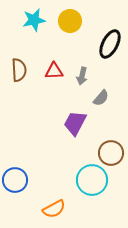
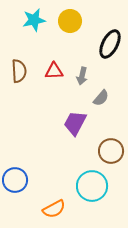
brown semicircle: moved 1 px down
brown circle: moved 2 px up
cyan circle: moved 6 px down
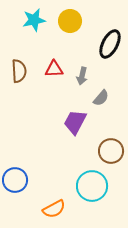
red triangle: moved 2 px up
purple trapezoid: moved 1 px up
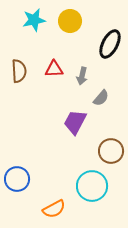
blue circle: moved 2 px right, 1 px up
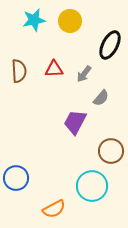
black ellipse: moved 1 px down
gray arrow: moved 2 px right, 2 px up; rotated 24 degrees clockwise
blue circle: moved 1 px left, 1 px up
